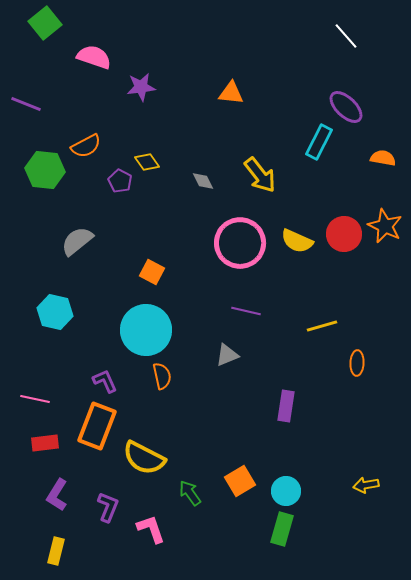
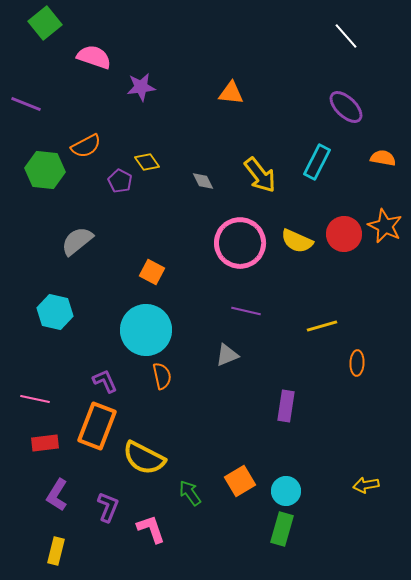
cyan rectangle at (319, 142): moved 2 px left, 20 px down
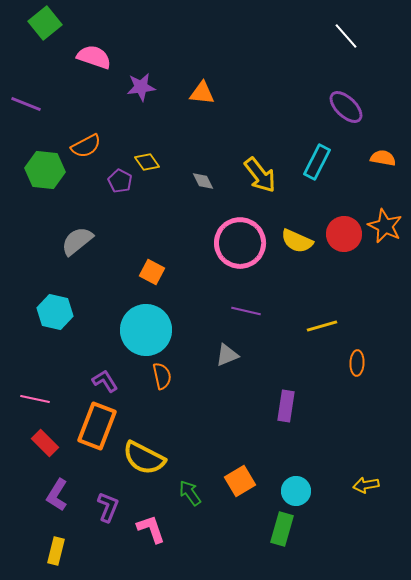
orange triangle at (231, 93): moved 29 px left
purple L-shape at (105, 381): rotated 8 degrees counterclockwise
red rectangle at (45, 443): rotated 52 degrees clockwise
cyan circle at (286, 491): moved 10 px right
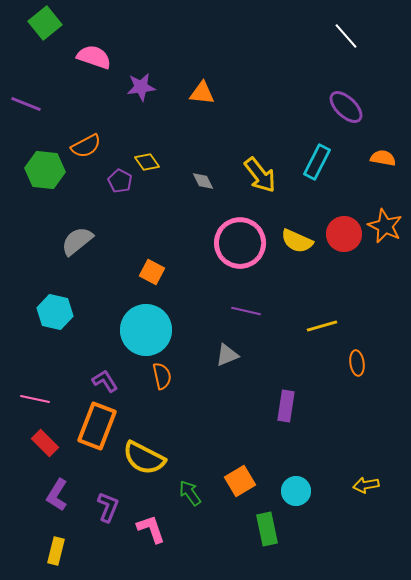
orange ellipse at (357, 363): rotated 10 degrees counterclockwise
green rectangle at (282, 529): moved 15 px left; rotated 28 degrees counterclockwise
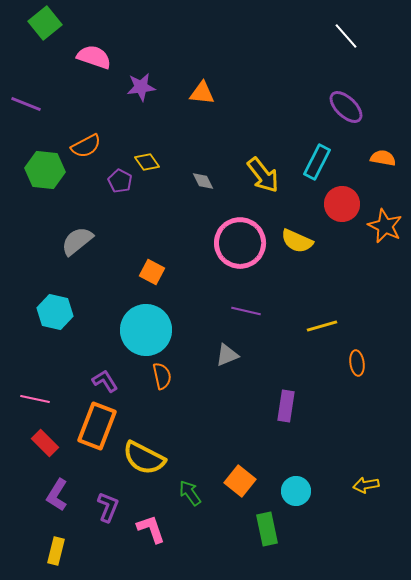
yellow arrow at (260, 175): moved 3 px right
red circle at (344, 234): moved 2 px left, 30 px up
orange square at (240, 481): rotated 20 degrees counterclockwise
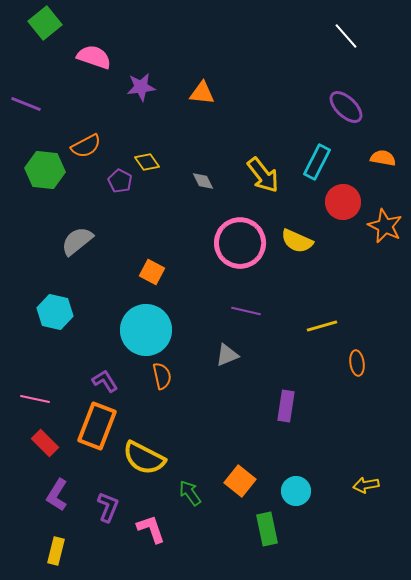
red circle at (342, 204): moved 1 px right, 2 px up
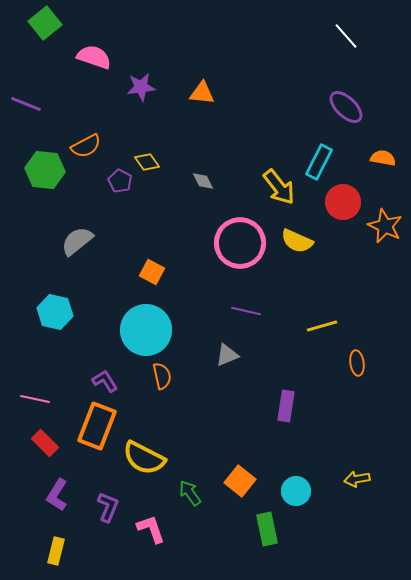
cyan rectangle at (317, 162): moved 2 px right
yellow arrow at (263, 175): moved 16 px right, 12 px down
yellow arrow at (366, 485): moved 9 px left, 6 px up
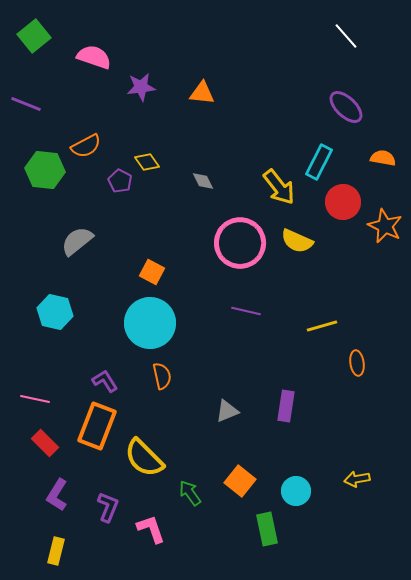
green square at (45, 23): moved 11 px left, 13 px down
cyan circle at (146, 330): moved 4 px right, 7 px up
gray triangle at (227, 355): moved 56 px down
yellow semicircle at (144, 458): rotated 18 degrees clockwise
